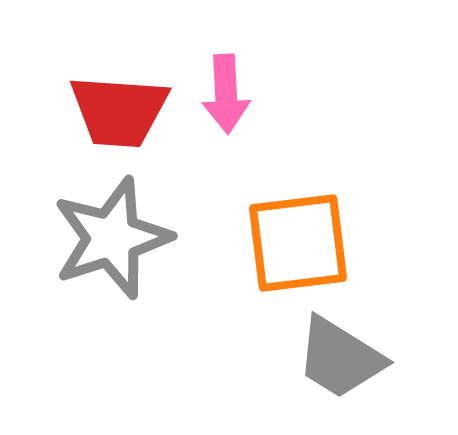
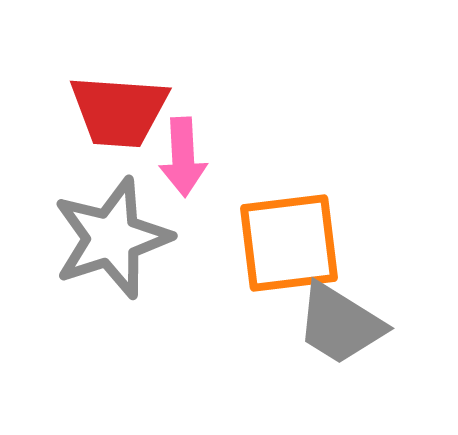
pink arrow: moved 43 px left, 63 px down
orange square: moved 9 px left
gray trapezoid: moved 34 px up
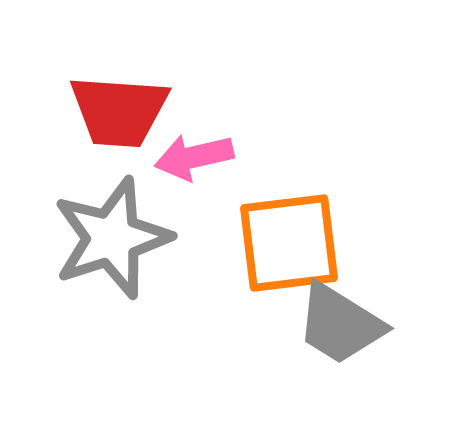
pink arrow: moved 11 px right; rotated 80 degrees clockwise
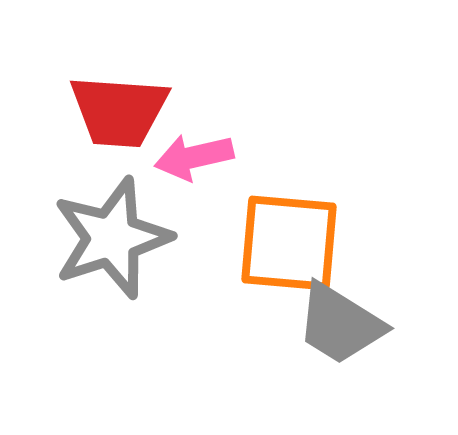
orange square: rotated 12 degrees clockwise
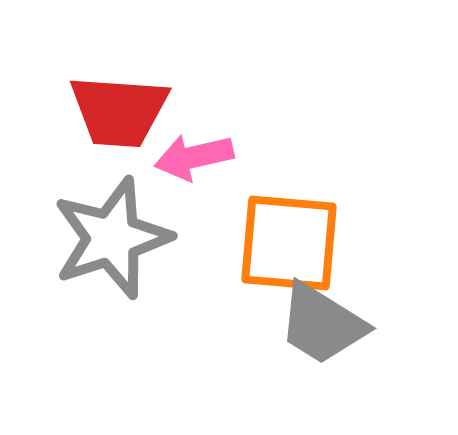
gray trapezoid: moved 18 px left
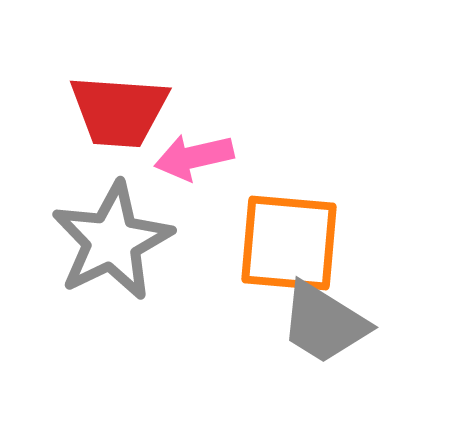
gray star: moved 3 px down; rotated 8 degrees counterclockwise
gray trapezoid: moved 2 px right, 1 px up
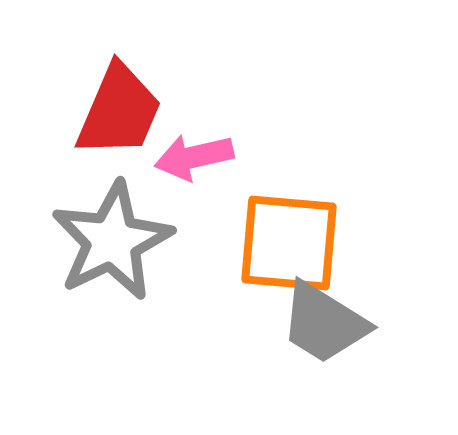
red trapezoid: rotated 71 degrees counterclockwise
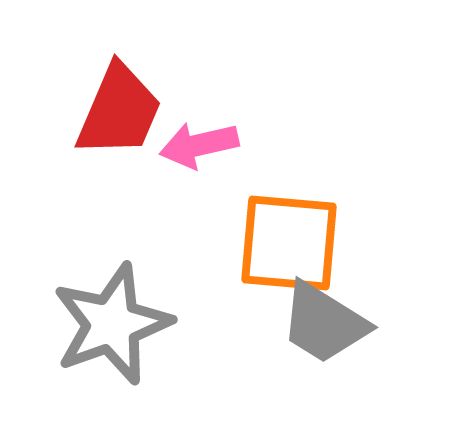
pink arrow: moved 5 px right, 12 px up
gray star: moved 83 px down; rotated 6 degrees clockwise
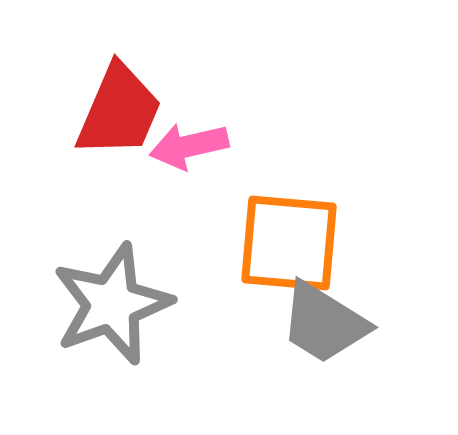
pink arrow: moved 10 px left, 1 px down
gray star: moved 20 px up
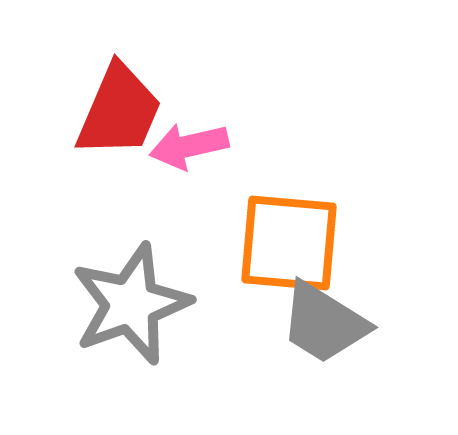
gray star: moved 19 px right
